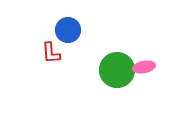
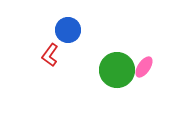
red L-shape: moved 1 px left, 2 px down; rotated 40 degrees clockwise
pink ellipse: rotated 45 degrees counterclockwise
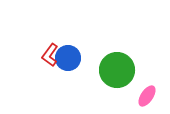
blue circle: moved 28 px down
pink ellipse: moved 3 px right, 29 px down
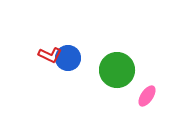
red L-shape: rotated 100 degrees counterclockwise
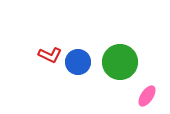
blue circle: moved 10 px right, 4 px down
green circle: moved 3 px right, 8 px up
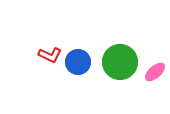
pink ellipse: moved 8 px right, 24 px up; rotated 15 degrees clockwise
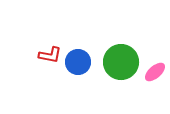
red L-shape: rotated 15 degrees counterclockwise
green circle: moved 1 px right
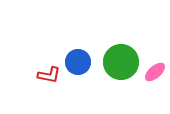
red L-shape: moved 1 px left, 20 px down
